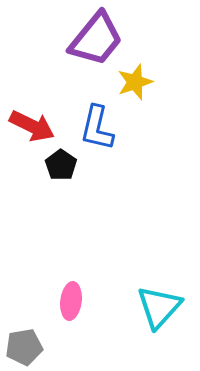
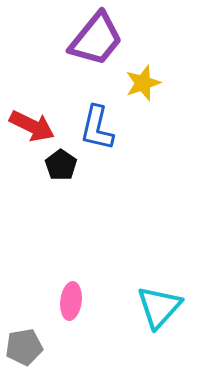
yellow star: moved 8 px right, 1 px down
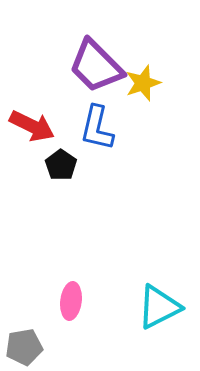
purple trapezoid: moved 27 px down; rotated 96 degrees clockwise
cyan triangle: rotated 21 degrees clockwise
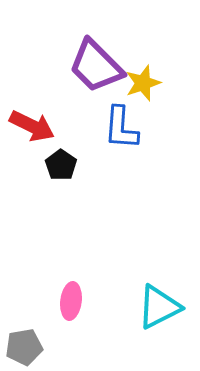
blue L-shape: moved 24 px right; rotated 9 degrees counterclockwise
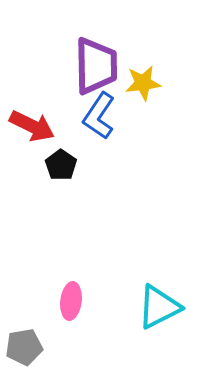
purple trapezoid: rotated 136 degrees counterclockwise
yellow star: rotated 12 degrees clockwise
blue L-shape: moved 22 px left, 12 px up; rotated 30 degrees clockwise
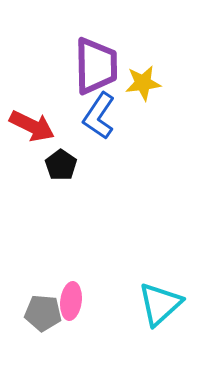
cyan triangle: moved 1 px right, 3 px up; rotated 15 degrees counterclockwise
gray pentagon: moved 19 px right, 34 px up; rotated 15 degrees clockwise
